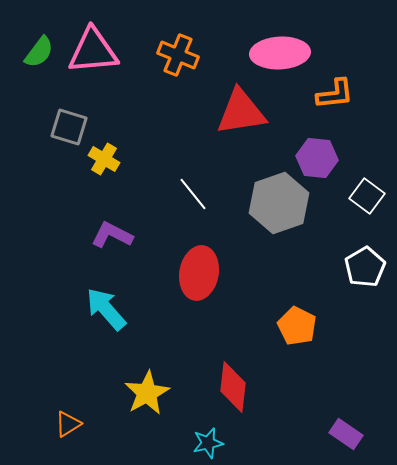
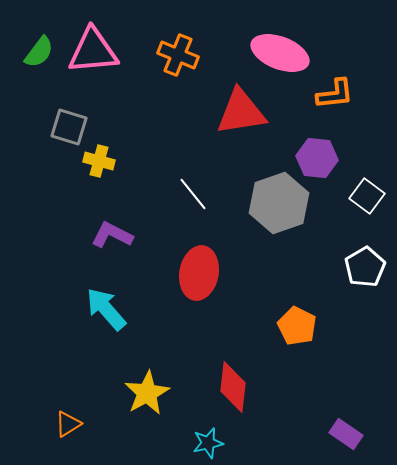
pink ellipse: rotated 24 degrees clockwise
yellow cross: moved 5 px left, 2 px down; rotated 16 degrees counterclockwise
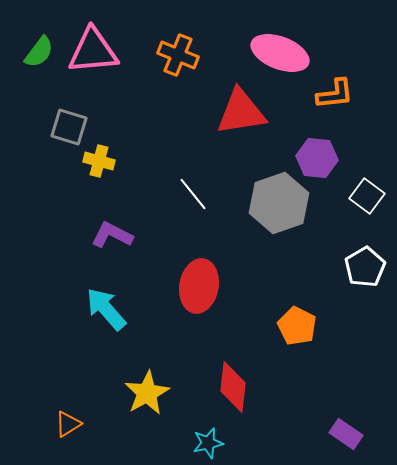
red ellipse: moved 13 px down
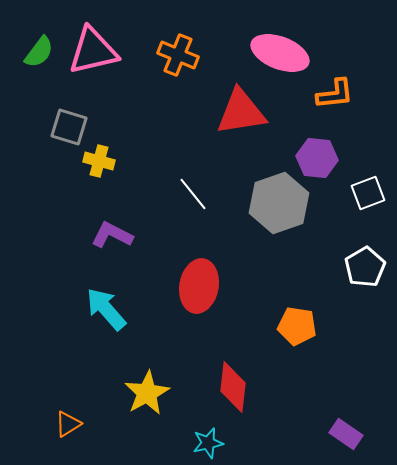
pink triangle: rotated 8 degrees counterclockwise
white square: moved 1 px right, 3 px up; rotated 32 degrees clockwise
orange pentagon: rotated 18 degrees counterclockwise
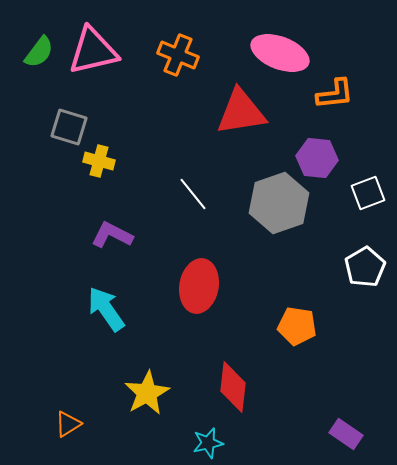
cyan arrow: rotated 6 degrees clockwise
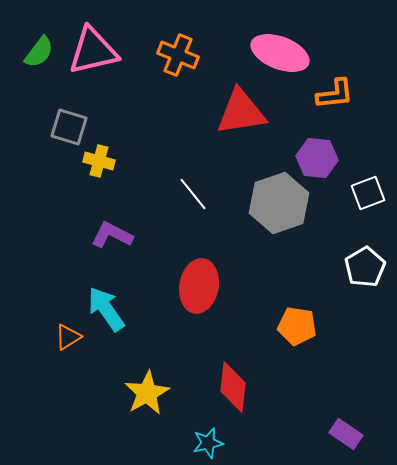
orange triangle: moved 87 px up
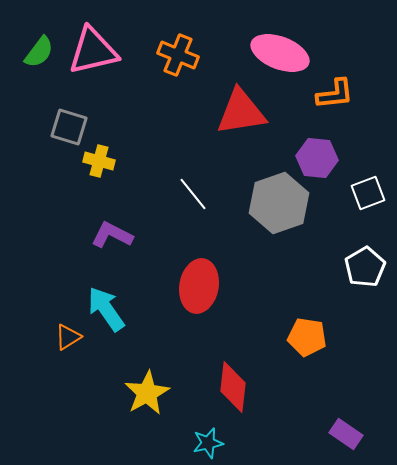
orange pentagon: moved 10 px right, 11 px down
